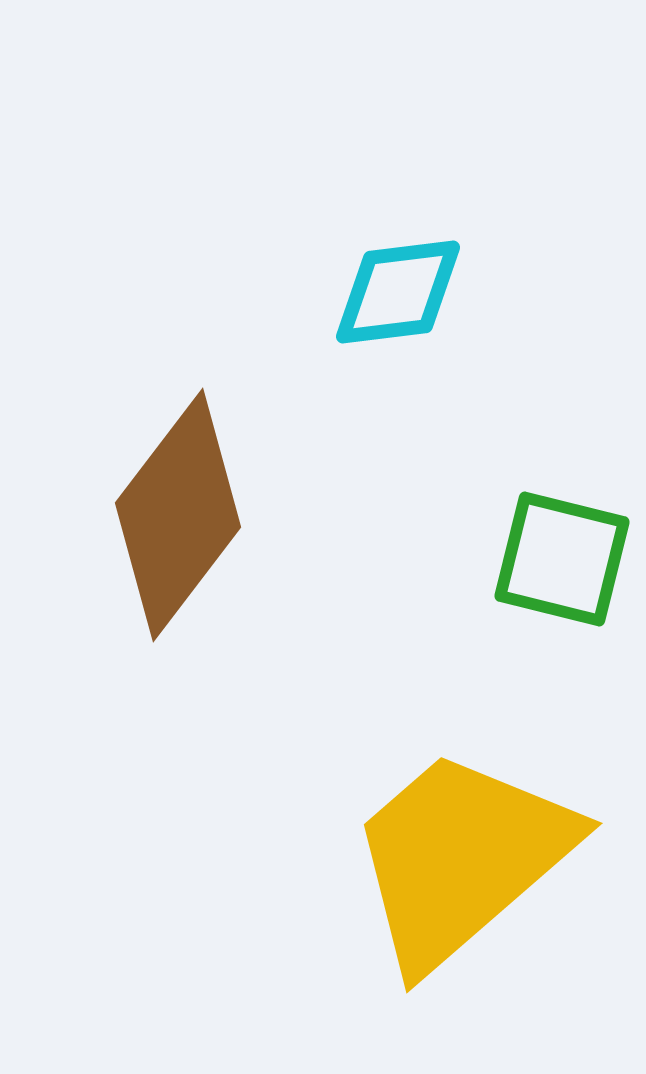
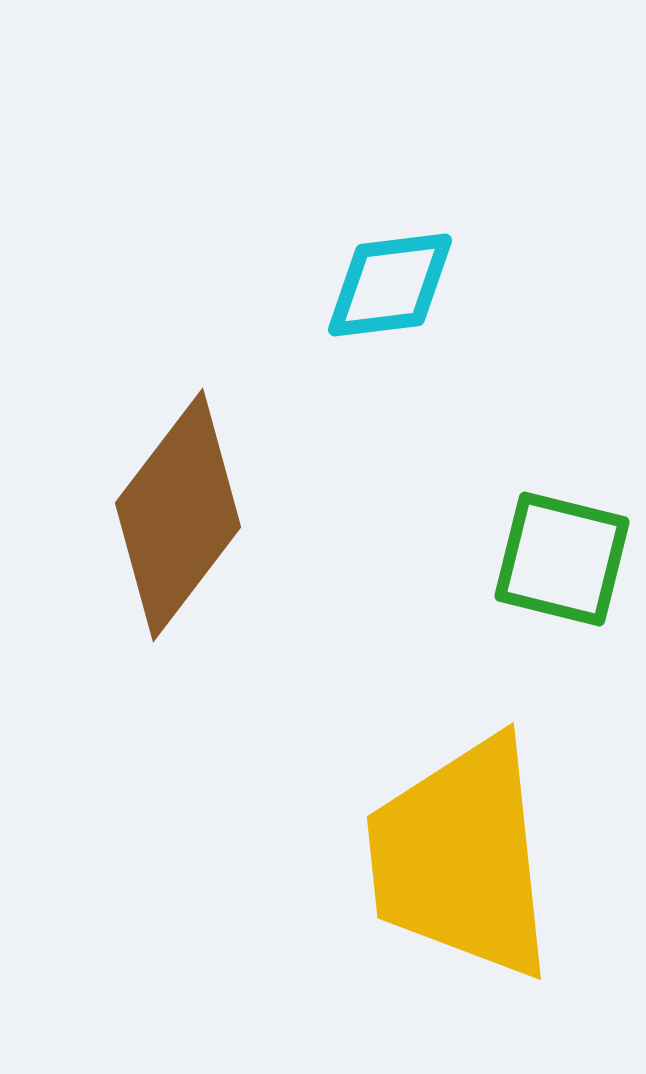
cyan diamond: moved 8 px left, 7 px up
yellow trapezoid: rotated 55 degrees counterclockwise
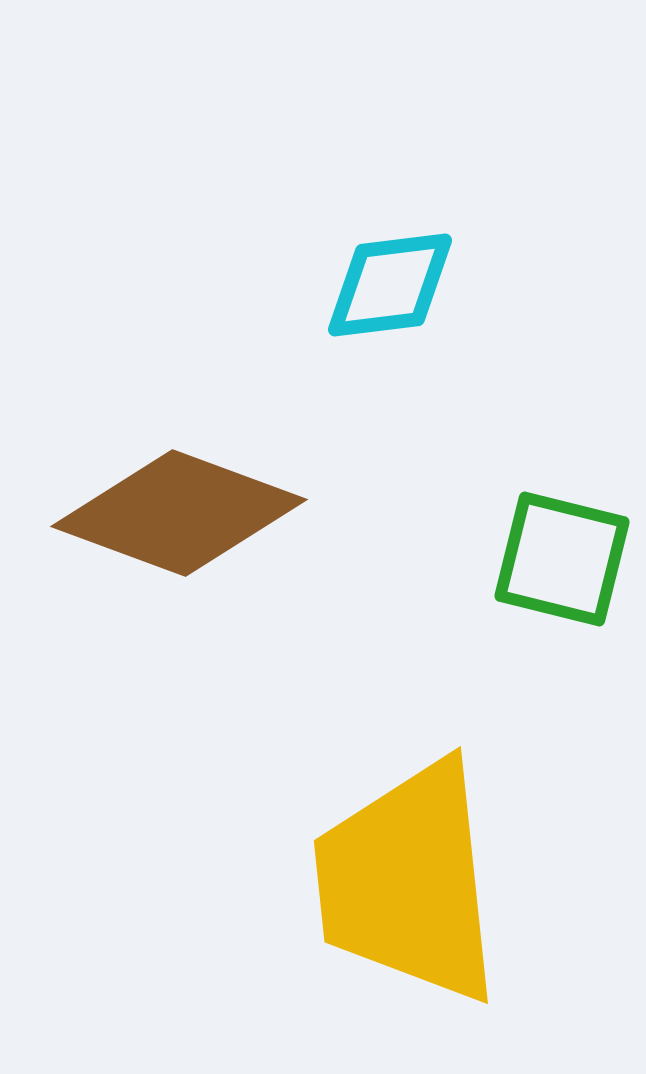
brown diamond: moved 1 px right, 2 px up; rotated 73 degrees clockwise
yellow trapezoid: moved 53 px left, 24 px down
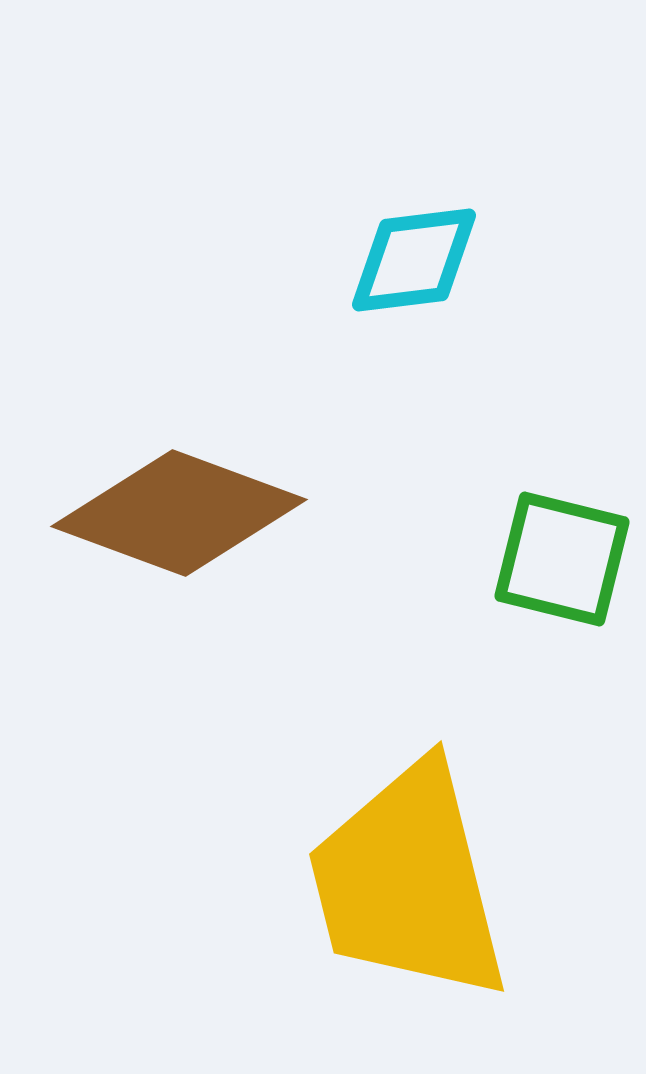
cyan diamond: moved 24 px right, 25 px up
yellow trapezoid: rotated 8 degrees counterclockwise
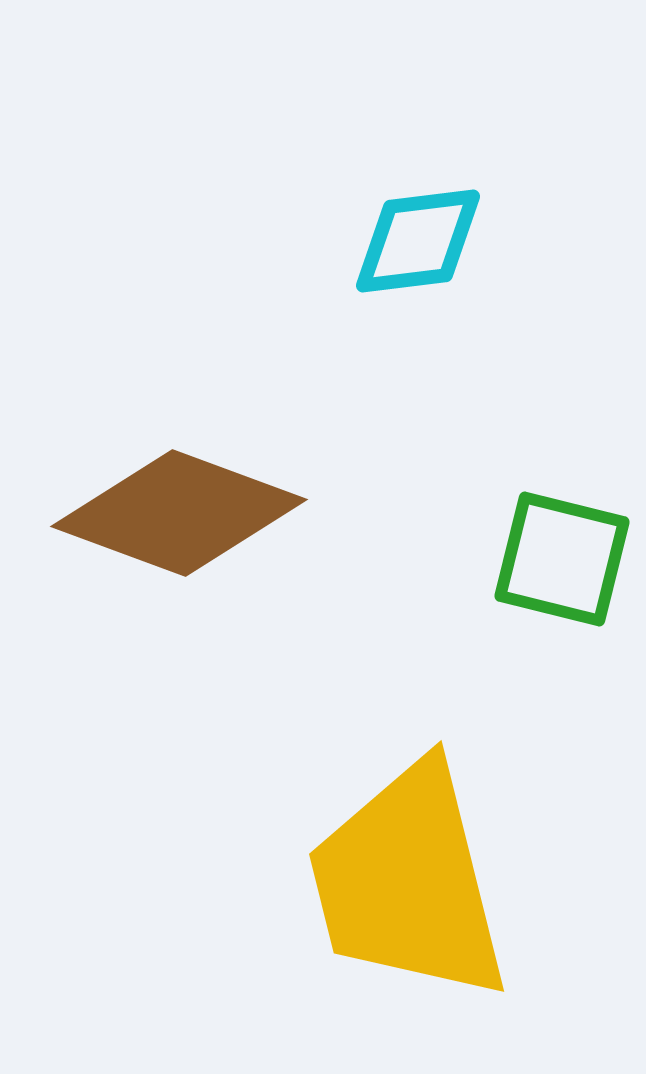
cyan diamond: moved 4 px right, 19 px up
